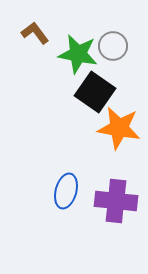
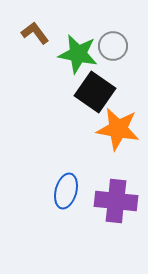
orange star: moved 1 px left, 1 px down
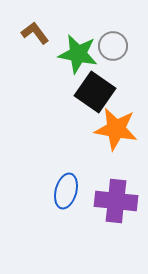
orange star: moved 2 px left
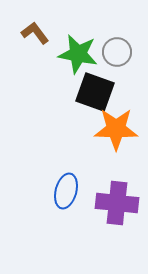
gray circle: moved 4 px right, 6 px down
black square: rotated 15 degrees counterclockwise
orange star: rotated 9 degrees counterclockwise
purple cross: moved 1 px right, 2 px down
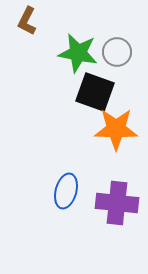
brown L-shape: moved 8 px left, 12 px up; rotated 116 degrees counterclockwise
green star: moved 1 px up
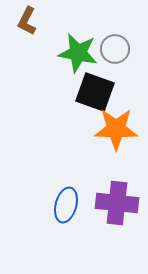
gray circle: moved 2 px left, 3 px up
blue ellipse: moved 14 px down
